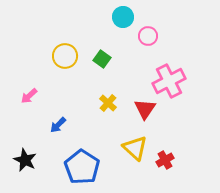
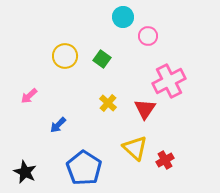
black star: moved 12 px down
blue pentagon: moved 2 px right, 1 px down
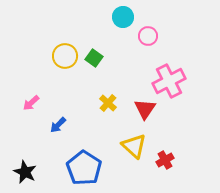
green square: moved 8 px left, 1 px up
pink arrow: moved 2 px right, 7 px down
yellow triangle: moved 1 px left, 2 px up
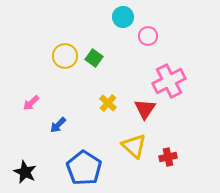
red cross: moved 3 px right, 3 px up; rotated 18 degrees clockwise
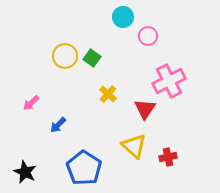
green square: moved 2 px left
yellow cross: moved 9 px up
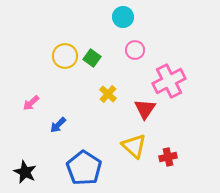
pink circle: moved 13 px left, 14 px down
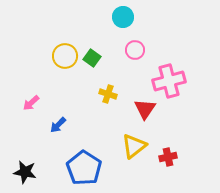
pink cross: rotated 12 degrees clockwise
yellow cross: rotated 24 degrees counterclockwise
yellow triangle: rotated 40 degrees clockwise
black star: rotated 15 degrees counterclockwise
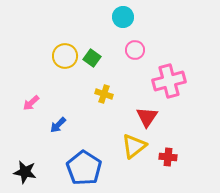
yellow cross: moved 4 px left
red triangle: moved 2 px right, 8 px down
red cross: rotated 18 degrees clockwise
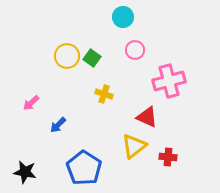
yellow circle: moved 2 px right
red triangle: rotated 40 degrees counterclockwise
